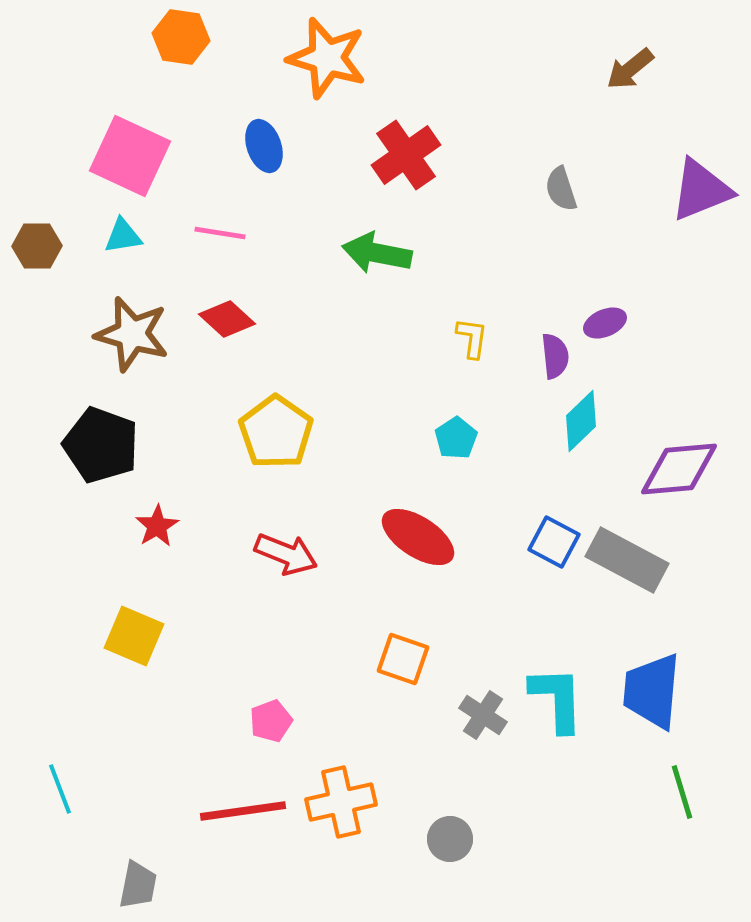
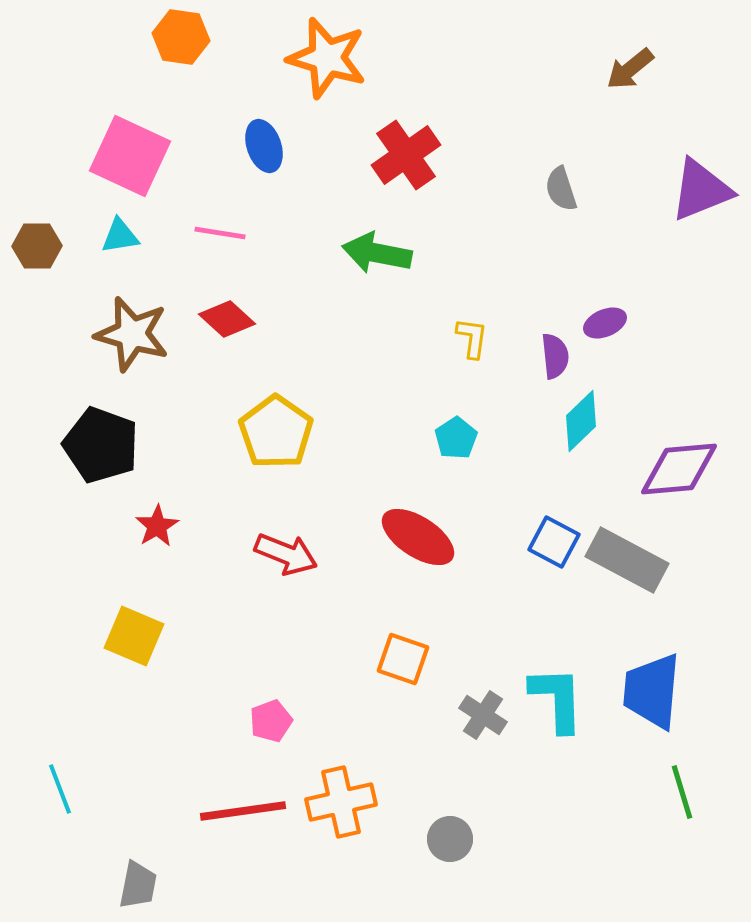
cyan triangle: moved 3 px left
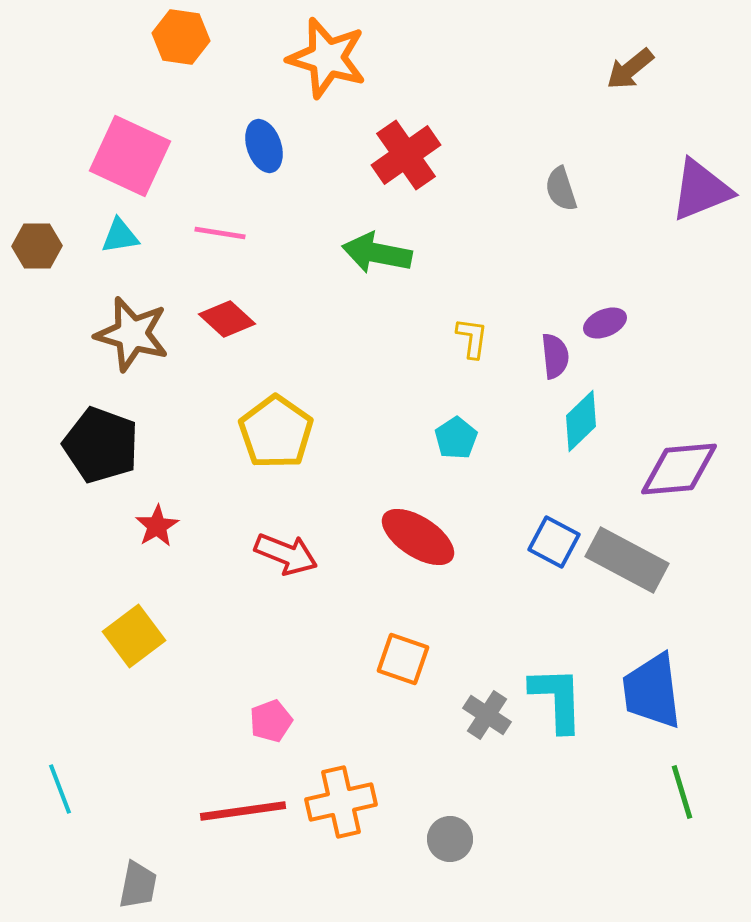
yellow square: rotated 30 degrees clockwise
blue trapezoid: rotated 12 degrees counterclockwise
gray cross: moved 4 px right
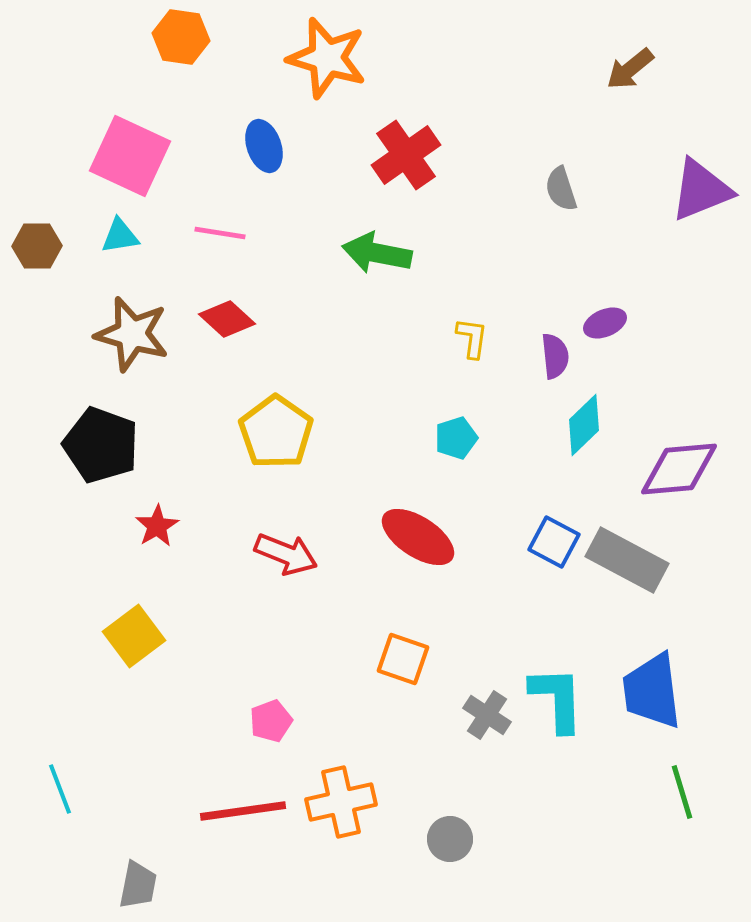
cyan diamond: moved 3 px right, 4 px down
cyan pentagon: rotated 15 degrees clockwise
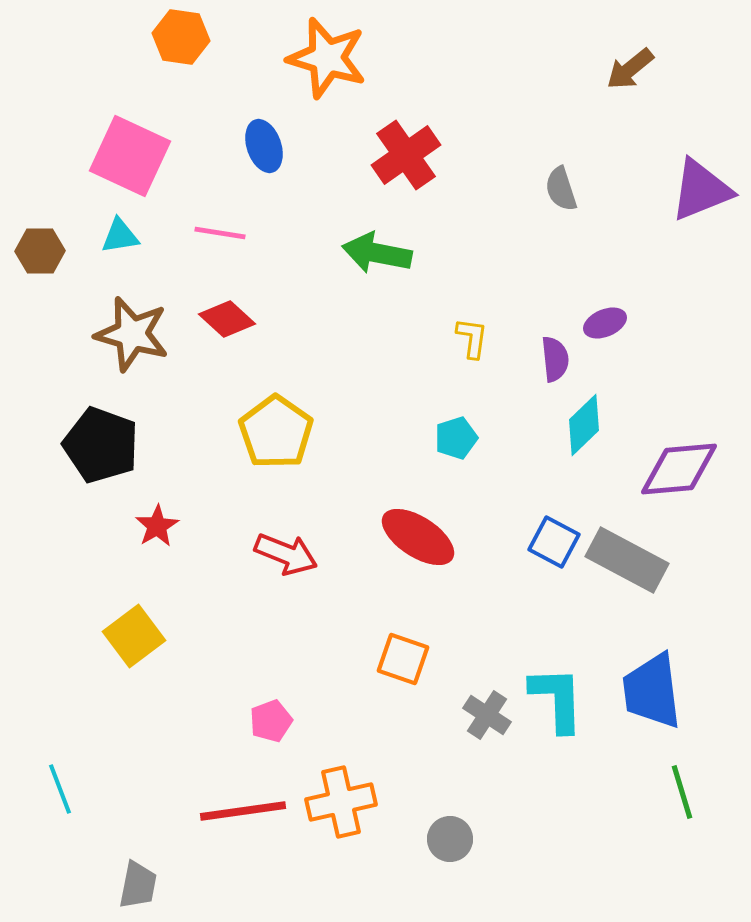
brown hexagon: moved 3 px right, 5 px down
purple semicircle: moved 3 px down
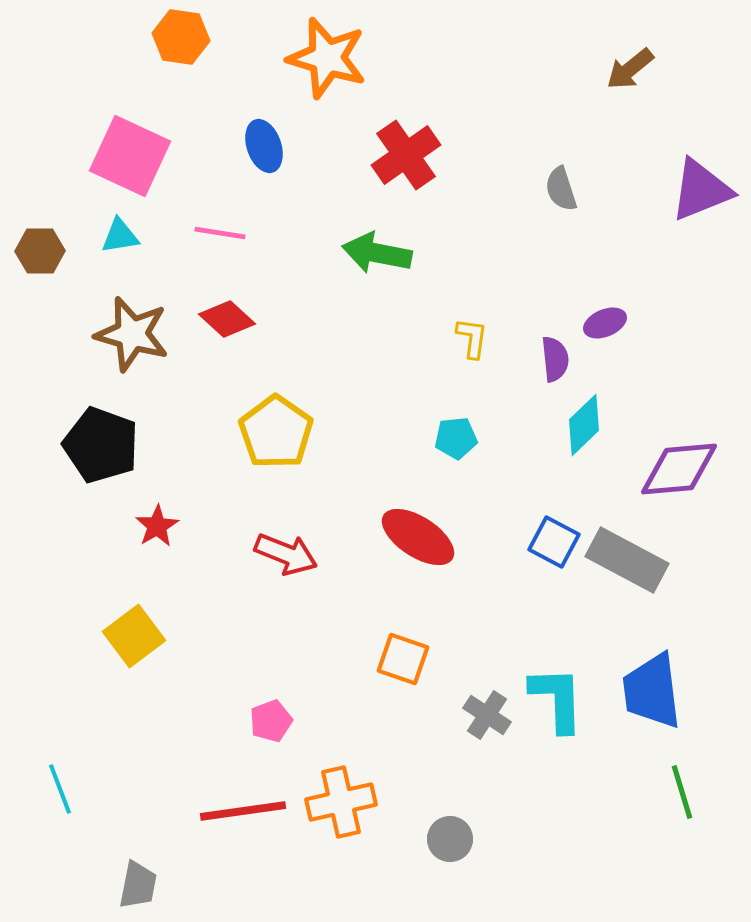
cyan pentagon: rotated 12 degrees clockwise
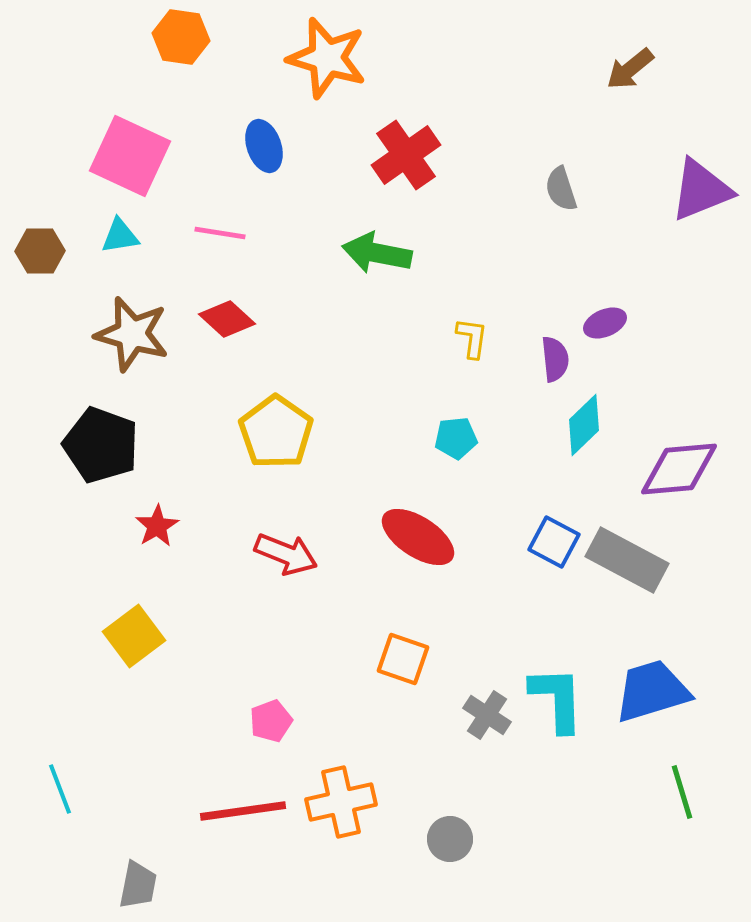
blue trapezoid: rotated 80 degrees clockwise
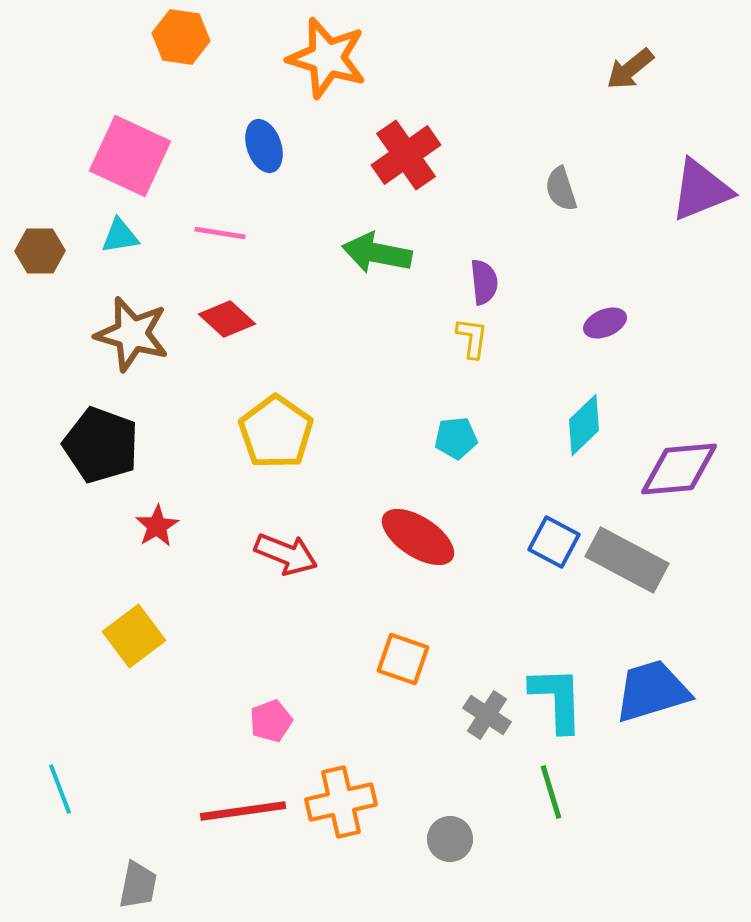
purple semicircle: moved 71 px left, 77 px up
green line: moved 131 px left
